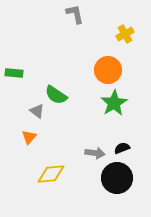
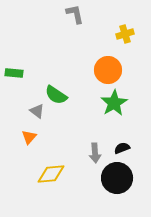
yellow cross: rotated 12 degrees clockwise
gray arrow: rotated 78 degrees clockwise
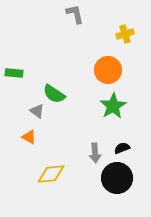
green semicircle: moved 2 px left, 1 px up
green star: moved 1 px left, 3 px down
orange triangle: rotated 42 degrees counterclockwise
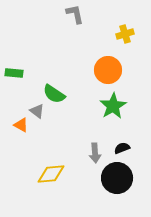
orange triangle: moved 8 px left, 12 px up
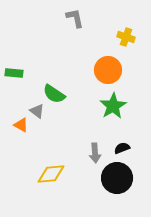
gray L-shape: moved 4 px down
yellow cross: moved 1 px right, 3 px down; rotated 36 degrees clockwise
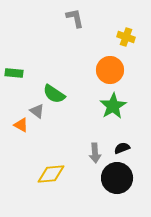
orange circle: moved 2 px right
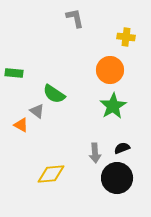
yellow cross: rotated 12 degrees counterclockwise
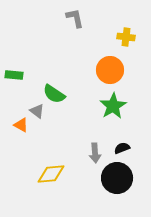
green rectangle: moved 2 px down
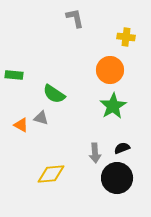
gray triangle: moved 4 px right, 7 px down; rotated 21 degrees counterclockwise
